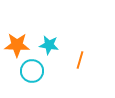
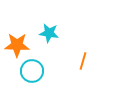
cyan star: moved 12 px up
orange line: moved 3 px right, 1 px down
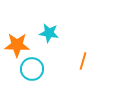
cyan circle: moved 2 px up
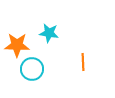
orange line: moved 1 px down; rotated 18 degrees counterclockwise
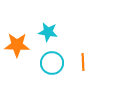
cyan star: moved 1 px left, 1 px up
cyan circle: moved 20 px right, 6 px up
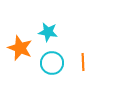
orange star: moved 3 px right, 3 px down; rotated 20 degrees clockwise
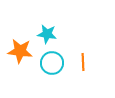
cyan star: moved 1 px left, 2 px down
orange star: moved 3 px down; rotated 15 degrees counterclockwise
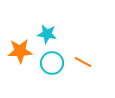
orange star: rotated 10 degrees counterclockwise
orange line: rotated 60 degrees counterclockwise
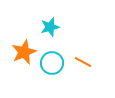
cyan star: moved 3 px right, 7 px up; rotated 24 degrees counterclockwise
orange star: moved 4 px right, 1 px down; rotated 20 degrees counterclockwise
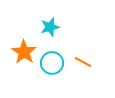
orange star: rotated 15 degrees counterclockwise
